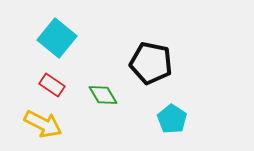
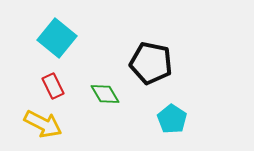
red rectangle: moved 1 px right, 1 px down; rotated 30 degrees clockwise
green diamond: moved 2 px right, 1 px up
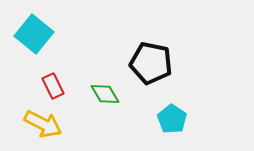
cyan square: moved 23 px left, 4 px up
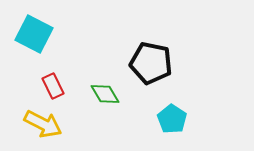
cyan square: rotated 12 degrees counterclockwise
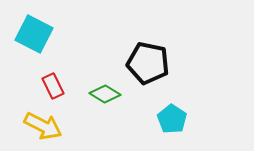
black pentagon: moved 3 px left
green diamond: rotated 28 degrees counterclockwise
yellow arrow: moved 2 px down
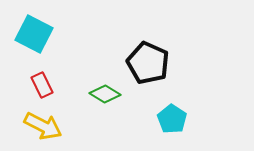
black pentagon: rotated 12 degrees clockwise
red rectangle: moved 11 px left, 1 px up
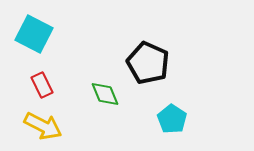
green diamond: rotated 36 degrees clockwise
